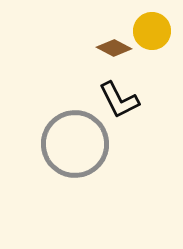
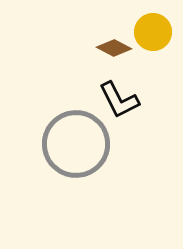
yellow circle: moved 1 px right, 1 px down
gray circle: moved 1 px right
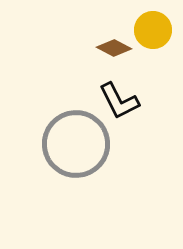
yellow circle: moved 2 px up
black L-shape: moved 1 px down
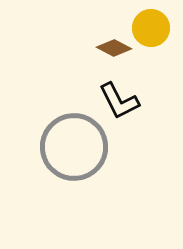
yellow circle: moved 2 px left, 2 px up
gray circle: moved 2 px left, 3 px down
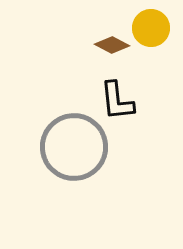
brown diamond: moved 2 px left, 3 px up
black L-shape: moved 2 px left; rotated 21 degrees clockwise
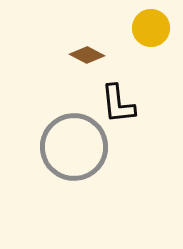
brown diamond: moved 25 px left, 10 px down
black L-shape: moved 1 px right, 3 px down
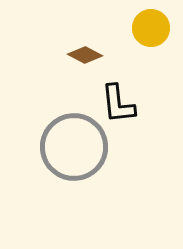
brown diamond: moved 2 px left
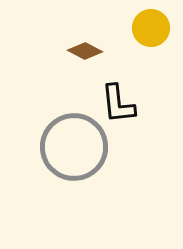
brown diamond: moved 4 px up
